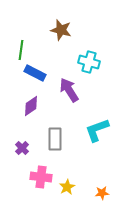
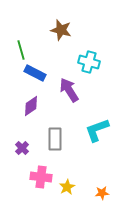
green line: rotated 24 degrees counterclockwise
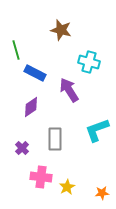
green line: moved 5 px left
purple diamond: moved 1 px down
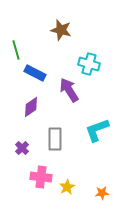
cyan cross: moved 2 px down
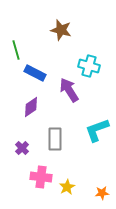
cyan cross: moved 2 px down
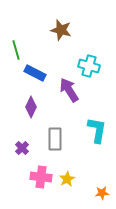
purple diamond: rotated 30 degrees counterclockwise
cyan L-shape: rotated 120 degrees clockwise
yellow star: moved 8 px up
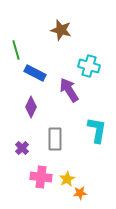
orange star: moved 22 px left
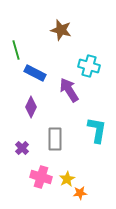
pink cross: rotated 10 degrees clockwise
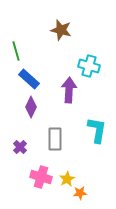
green line: moved 1 px down
blue rectangle: moved 6 px left, 6 px down; rotated 15 degrees clockwise
purple arrow: rotated 35 degrees clockwise
purple cross: moved 2 px left, 1 px up
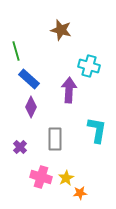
yellow star: moved 1 px left, 1 px up
